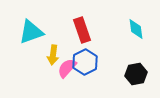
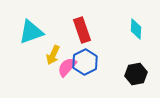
cyan diamond: rotated 10 degrees clockwise
yellow arrow: rotated 18 degrees clockwise
pink semicircle: moved 1 px up
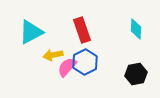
cyan triangle: rotated 8 degrees counterclockwise
yellow arrow: rotated 54 degrees clockwise
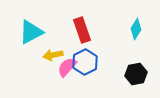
cyan diamond: rotated 30 degrees clockwise
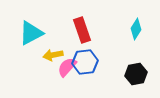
cyan triangle: moved 1 px down
blue hexagon: rotated 20 degrees clockwise
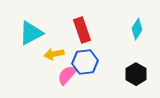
cyan diamond: moved 1 px right
yellow arrow: moved 1 px right, 1 px up
pink semicircle: moved 8 px down
black hexagon: rotated 20 degrees counterclockwise
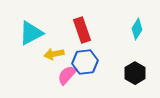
black hexagon: moved 1 px left, 1 px up
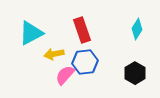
pink semicircle: moved 2 px left
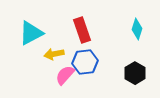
cyan diamond: rotated 15 degrees counterclockwise
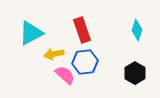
cyan diamond: moved 1 px down
pink semicircle: rotated 90 degrees clockwise
